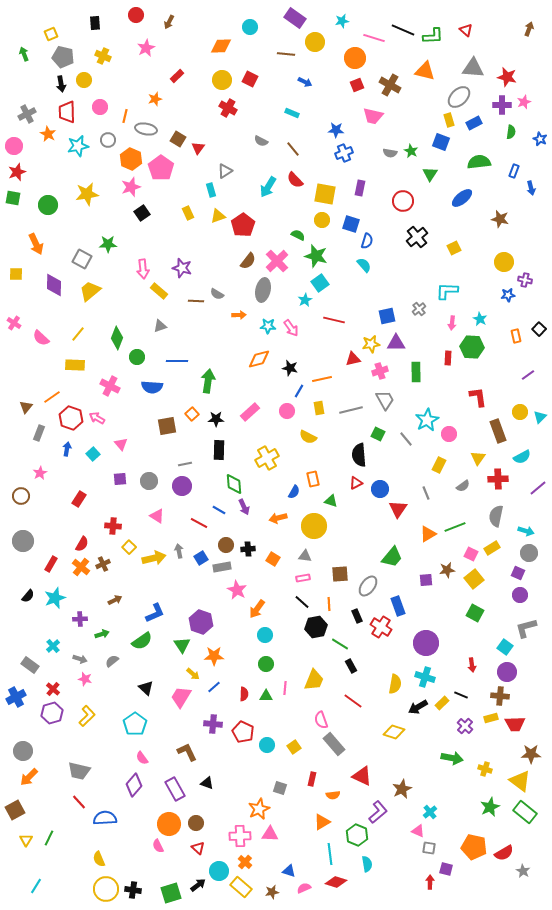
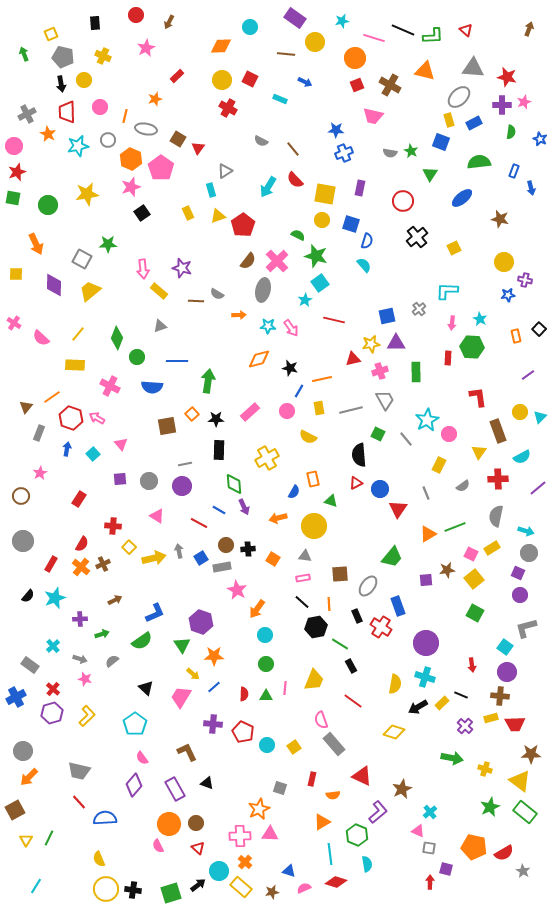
cyan rectangle at (292, 113): moved 12 px left, 14 px up
yellow triangle at (478, 458): moved 1 px right, 6 px up
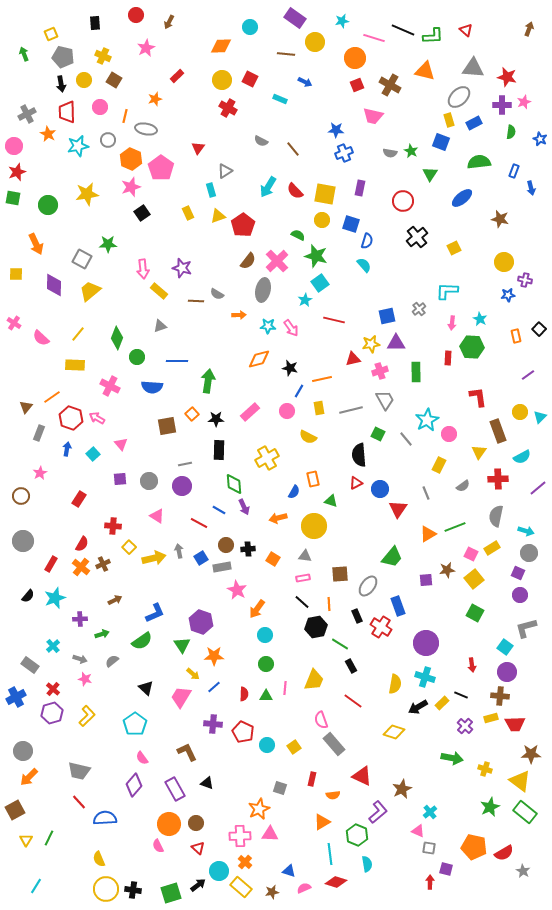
brown square at (178, 139): moved 64 px left, 59 px up
red semicircle at (295, 180): moved 11 px down
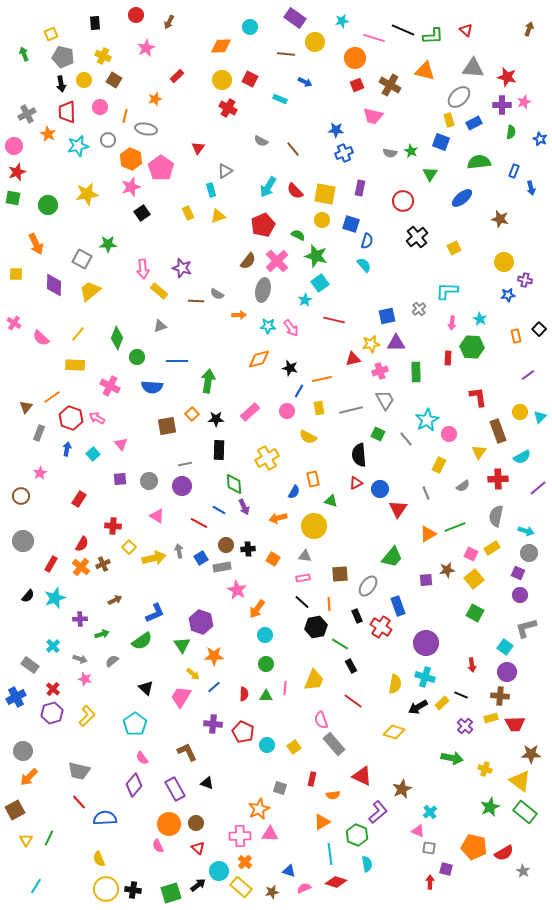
red pentagon at (243, 225): moved 20 px right; rotated 10 degrees clockwise
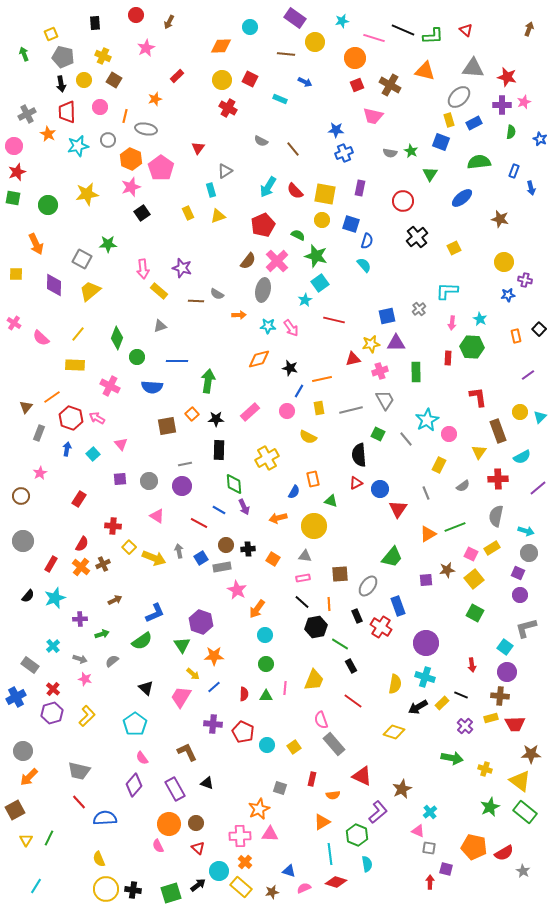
yellow arrow at (154, 558): rotated 35 degrees clockwise
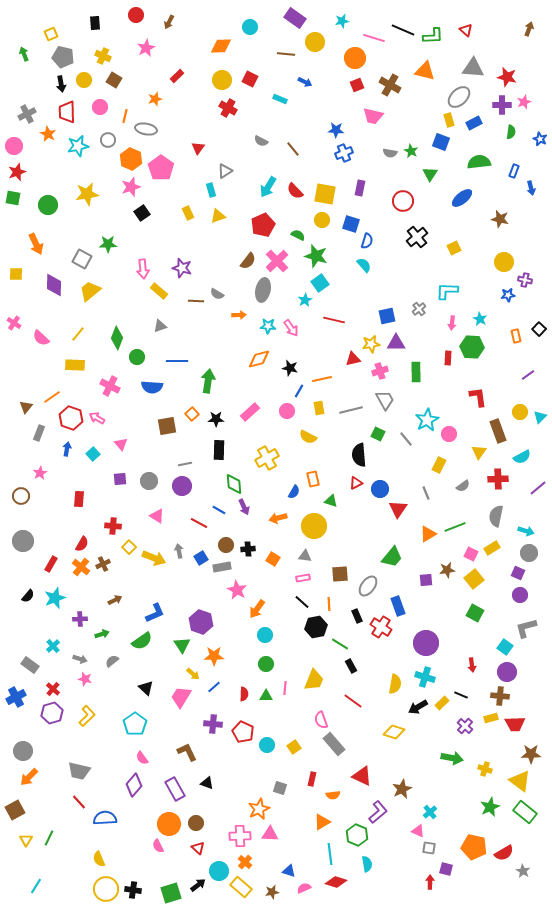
red rectangle at (79, 499): rotated 28 degrees counterclockwise
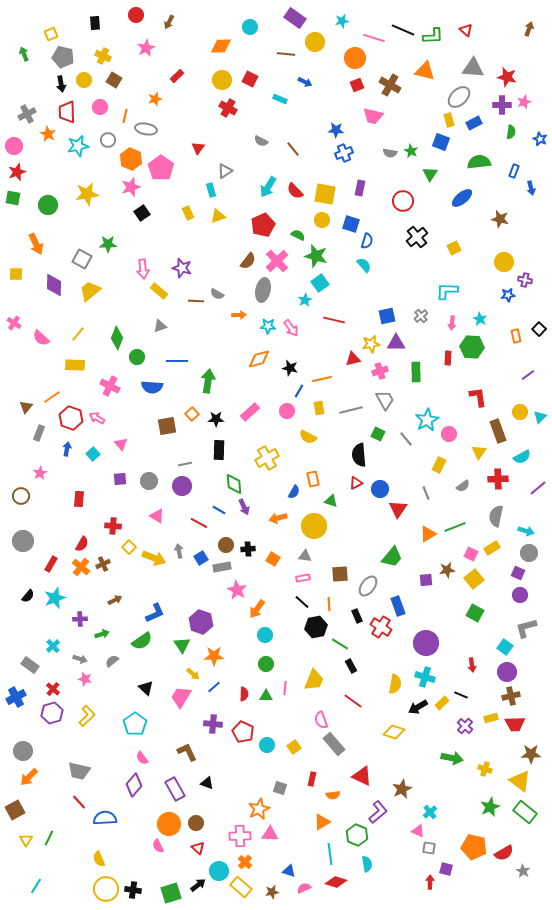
gray cross at (419, 309): moved 2 px right, 7 px down
brown cross at (500, 696): moved 11 px right; rotated 18 degrees counterclockwise
